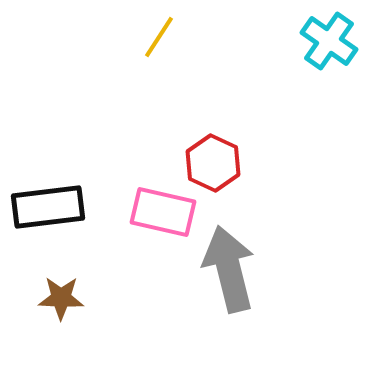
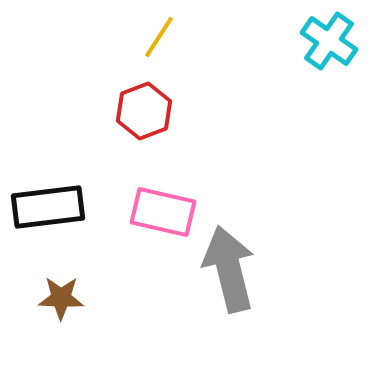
red hexagon: moved 69 px left, 52 px up; rotated 14 degrees clockwise
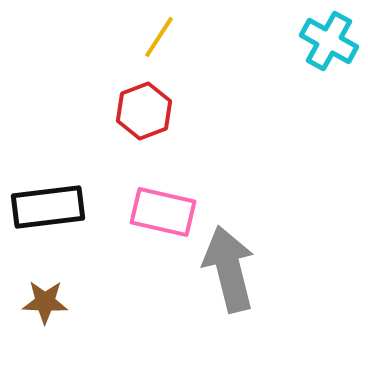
cyan cross: rotated 6 degrees counterclockwise
brown star: moved 16 px left, 4 px down
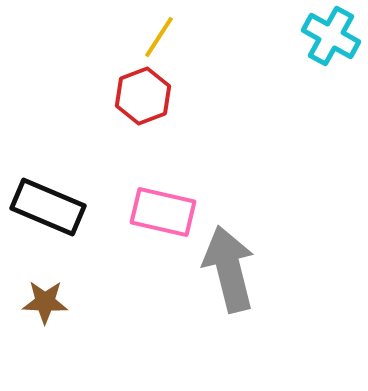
cyan cross: moved 2 px right, 5 px up
red hexagon: moved 1 px left, 15 px up
black rectangle: rotated 30 degrees clockwise
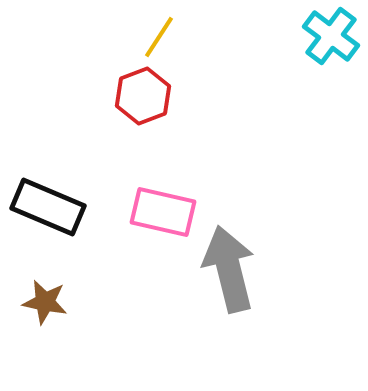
cyan cross: rotated 8 degrees clockwise
brown star: rotated 9 degrees clockwise
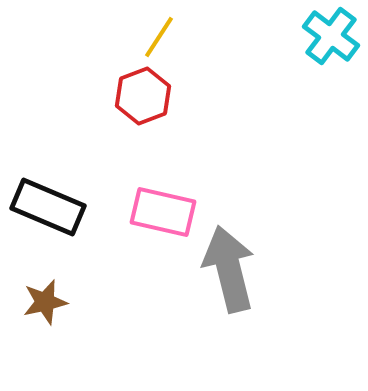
brown star: rotated 24 degrees counterclockwise
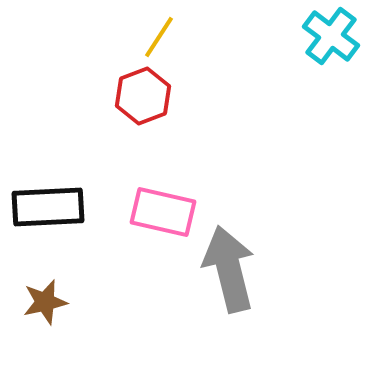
black rectangle: rotated 26 degrees counterclockwise
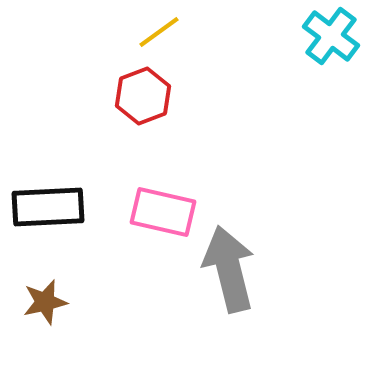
yellow line: moved 5 px up; rotated 21 degrees clockwise
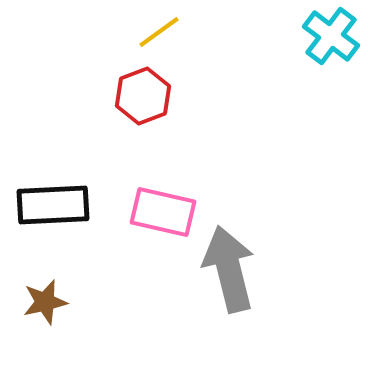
black rectangle: moved 5 px right, 2 px up
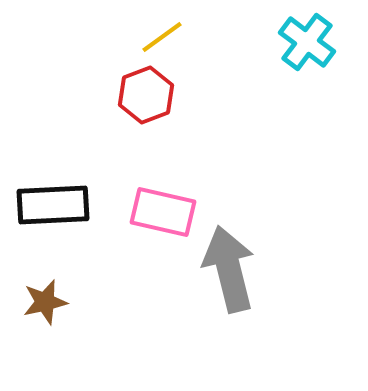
yellow line: moved 3 px right, 5 px down
cyan cross: moved 24 px left, 6 px down
red hexagon: moved 3 px right, 1 px up
